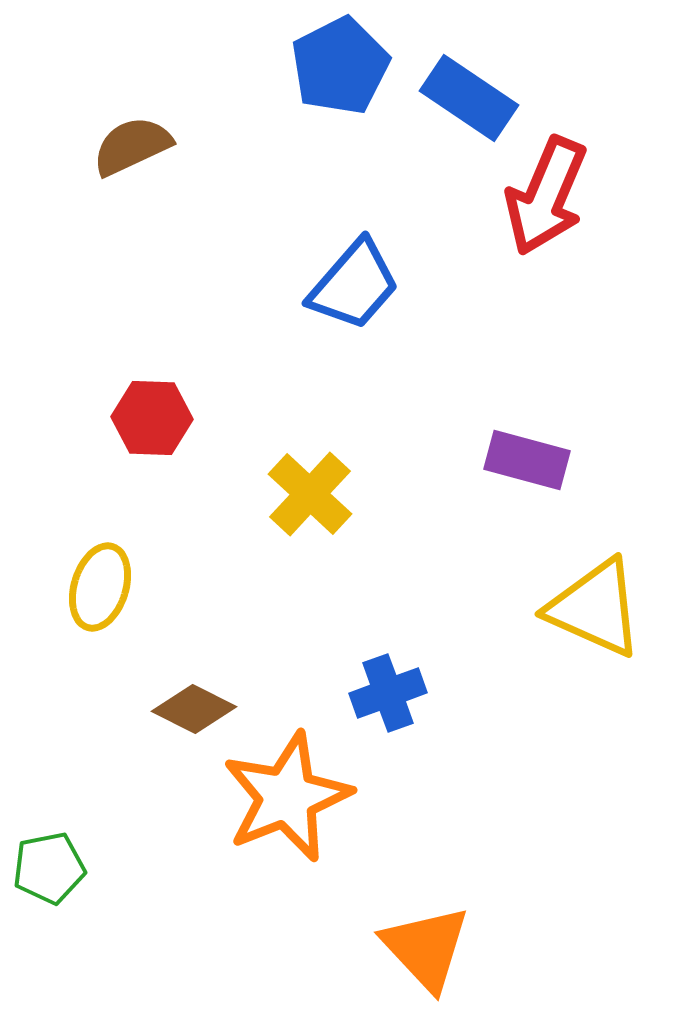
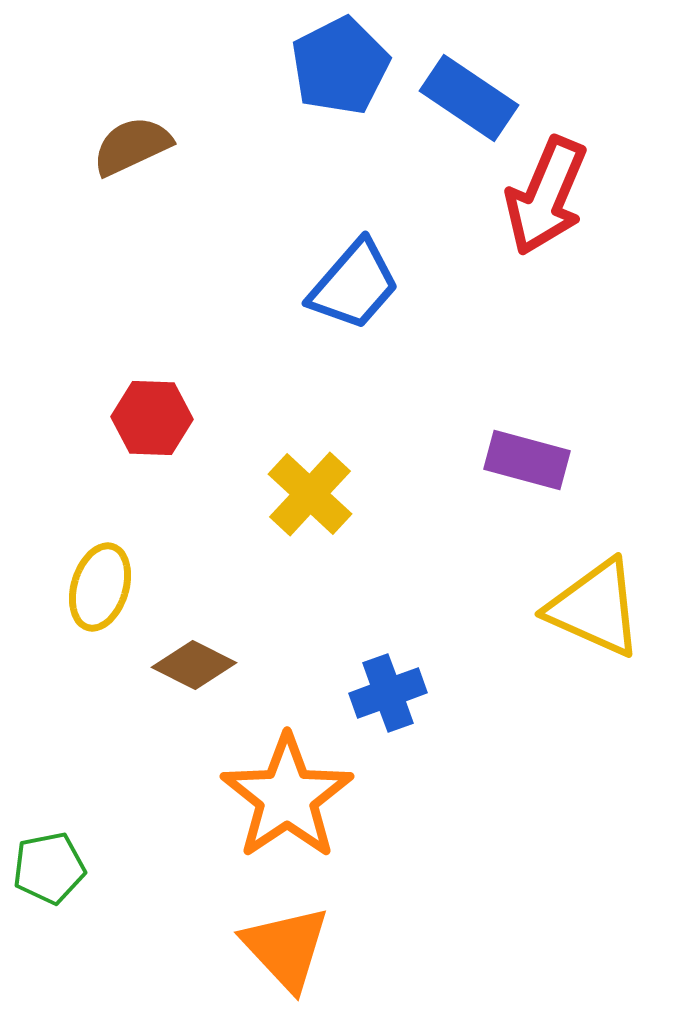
brown diamond: moved 44 px up
orange star: rotated 12 degrees counterclockwise
orange triangle: moved 140 px left
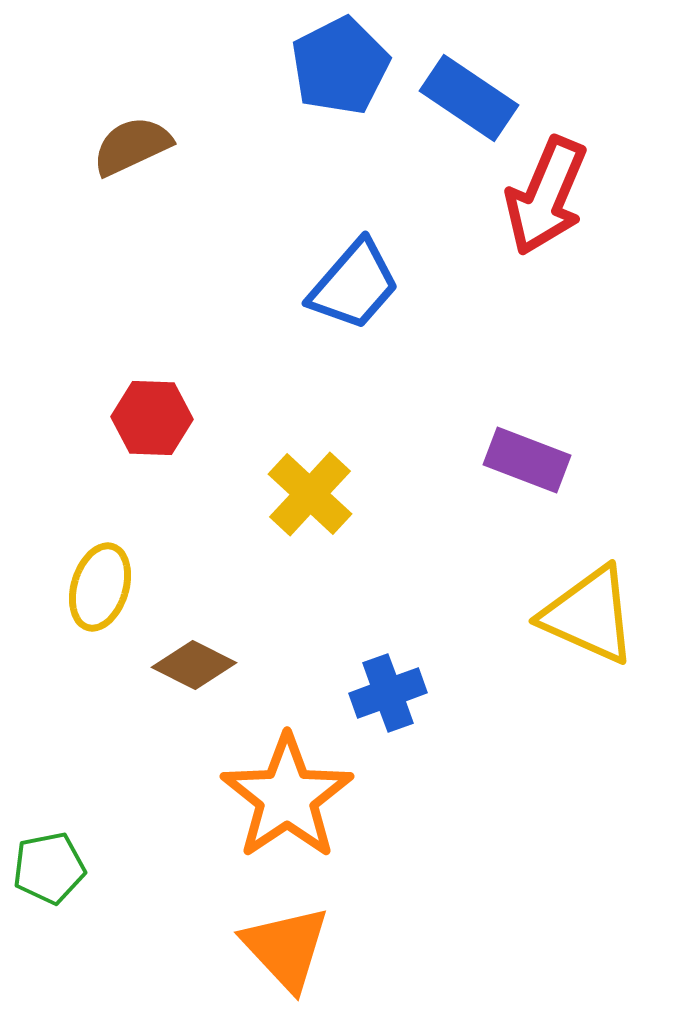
purple rectangle: rotated 6 degrees clockwise
yellow triangle: moved 6 px left, 7 px down
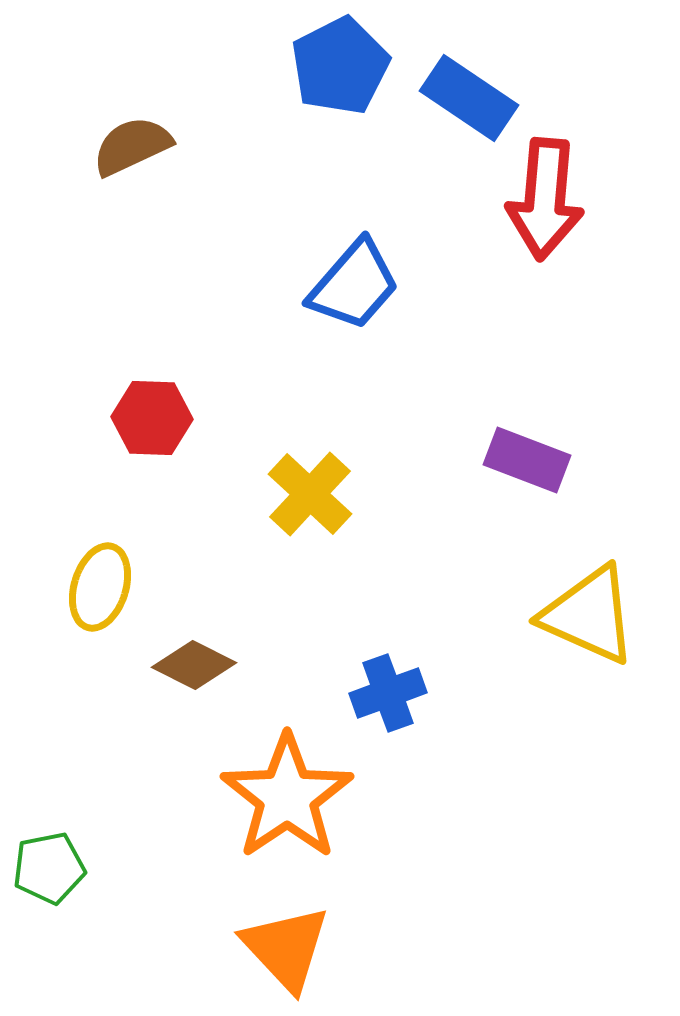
red arrow: moved 1 px left, 3 px down; rotated 18 degrees counterclockwise
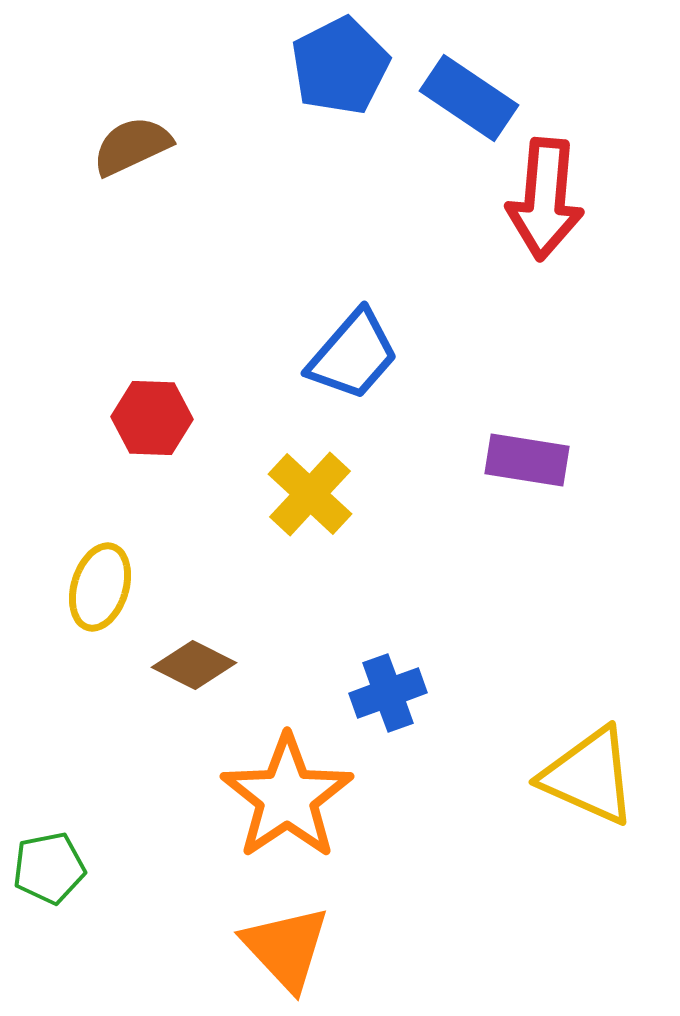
blue trapezoid: moved 1 px left, 70 px down
purple rectangle: rotated 12 degrees counterclockwise
yellow triangle: moved 161 px down
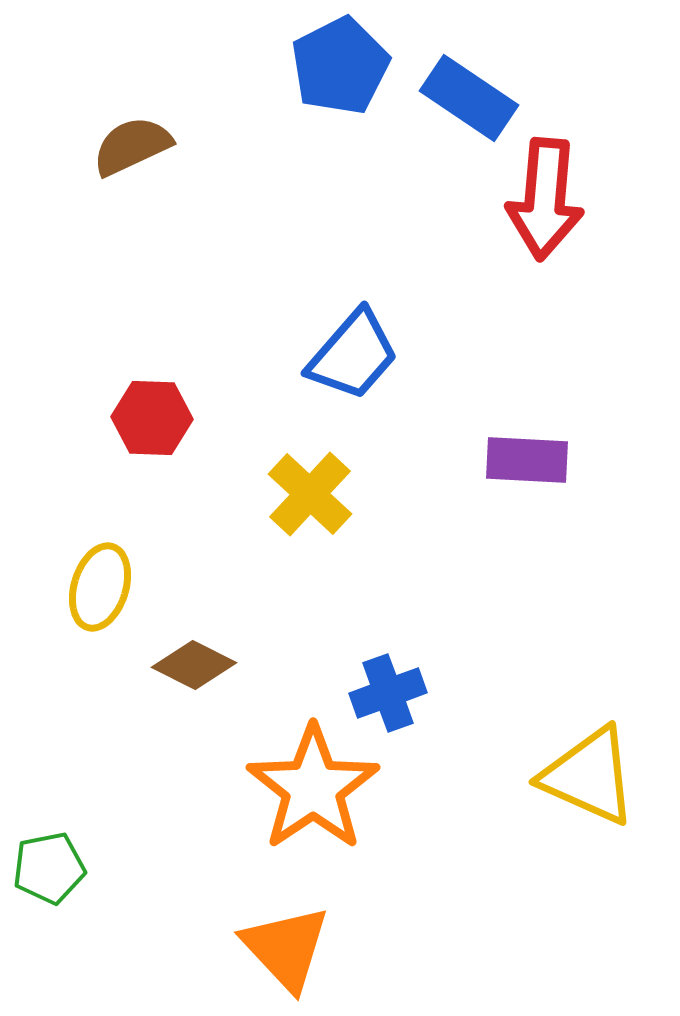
purple rectangle: rotated 6 degrees counterclockwise
orange star: moved 26 px right, 9 px up
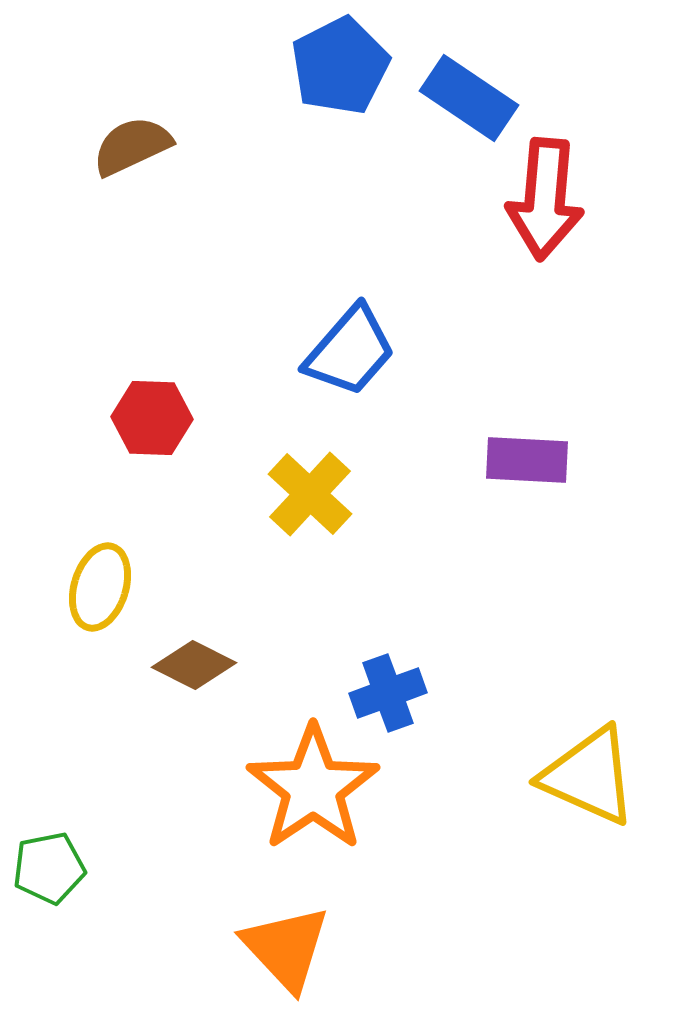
blue trapezoid: moved 3 px left, 4 px up
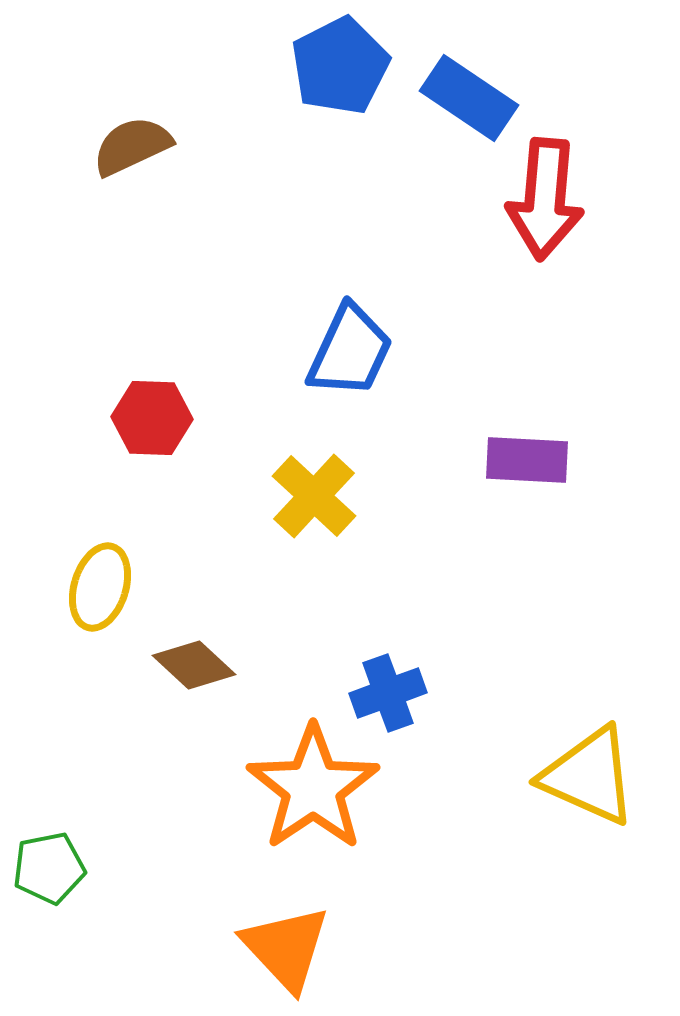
blue trapezoid: rotated 16 degrees counterclockwise
yellow cross: moved 4 px right, 2 px down
brown diamond: rotated 16 degrees clockwise
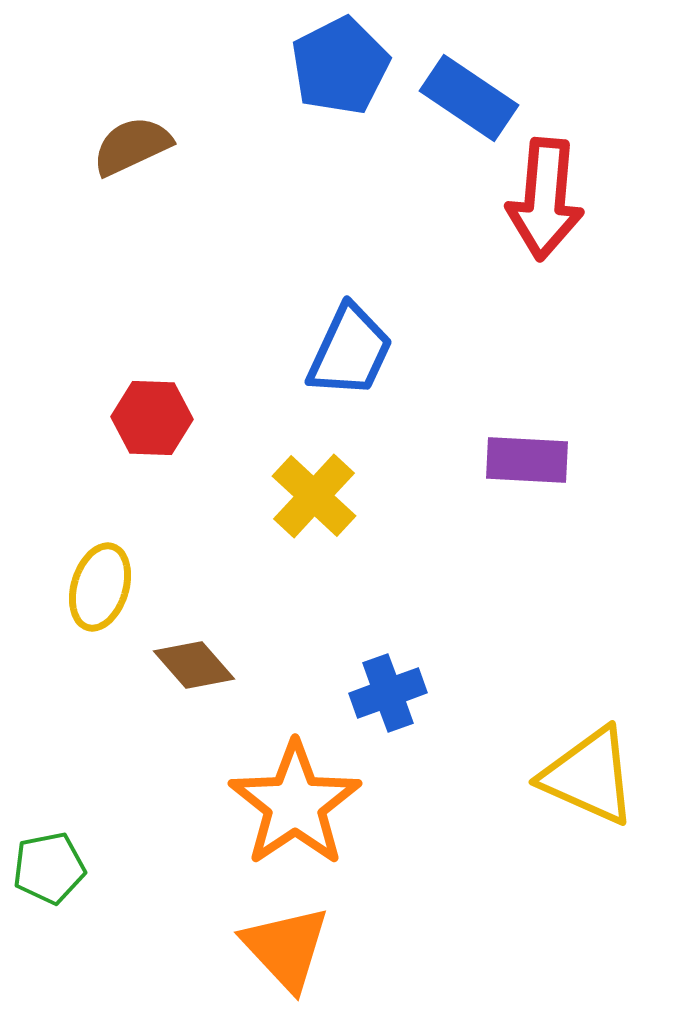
brown diamond: rotated 6 degrees clockwise
orange star: moved 18 px left, 16 px down
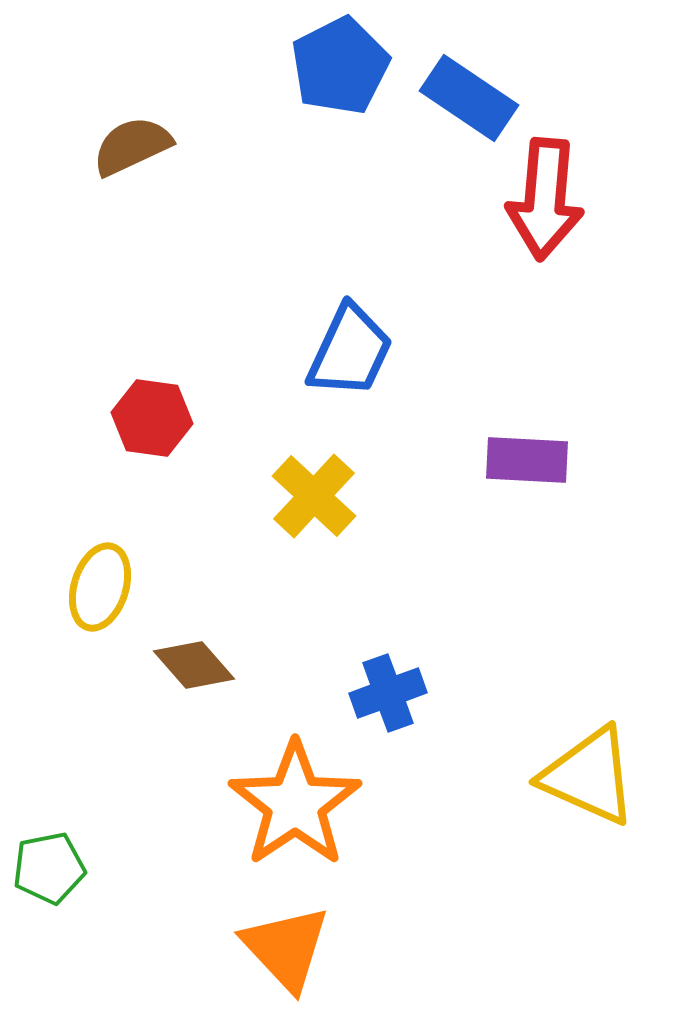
red hexagon: rotated 6 degrees clockwise
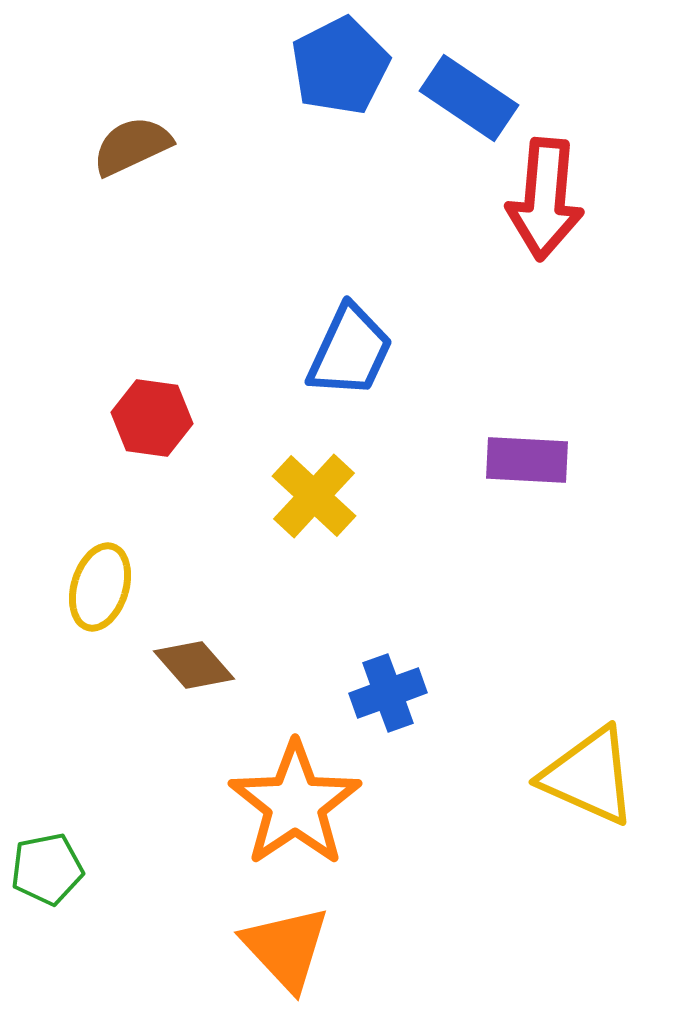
green pentagon: moved 2 px left, 1 px down
